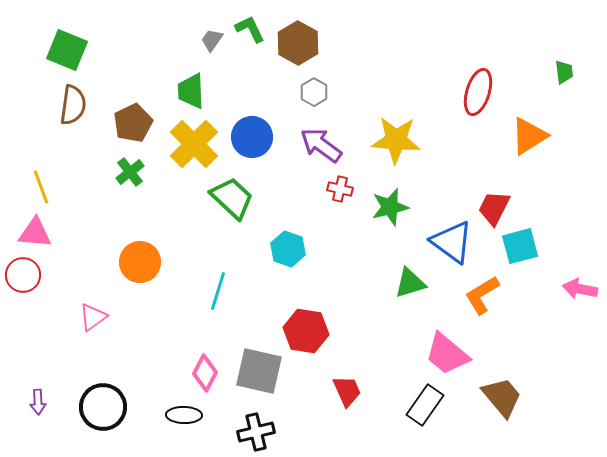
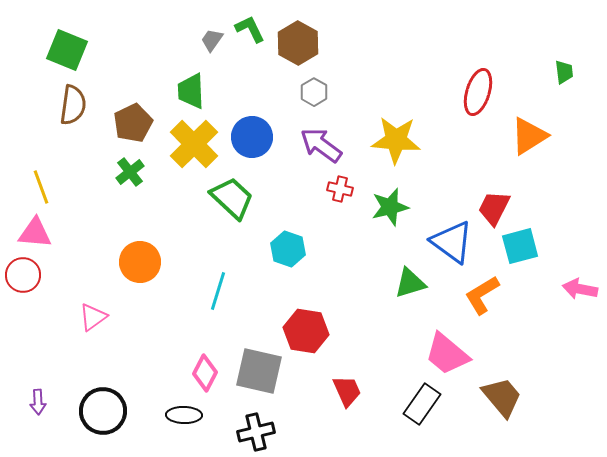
black rectangle at (425, 405): moved 3 px left, 1 px up
black circle at (103, 407): moved 4 px down
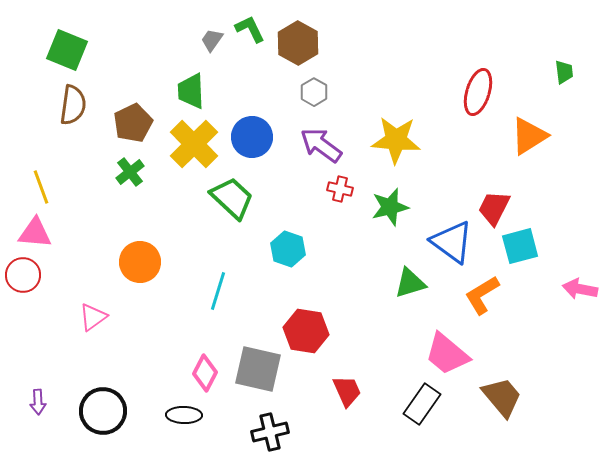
gray square at (259, 371): moved 1 px left, 2 px up
black cross at (256, 432): moved 14 px right
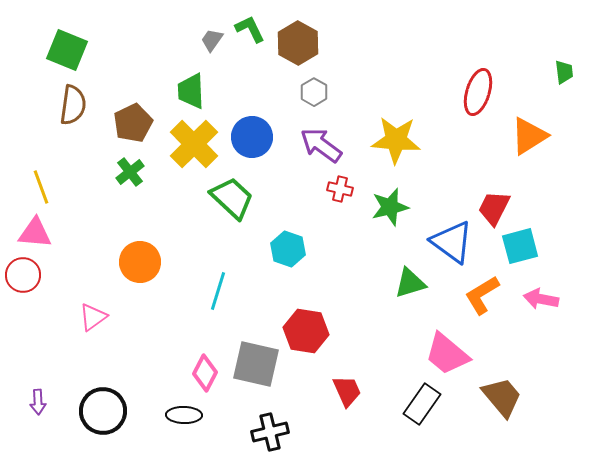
pink arrow at (580, 289): moved 39 px left, 10 px down
gray square at (258, 369): moved 2 px left, 5 px up
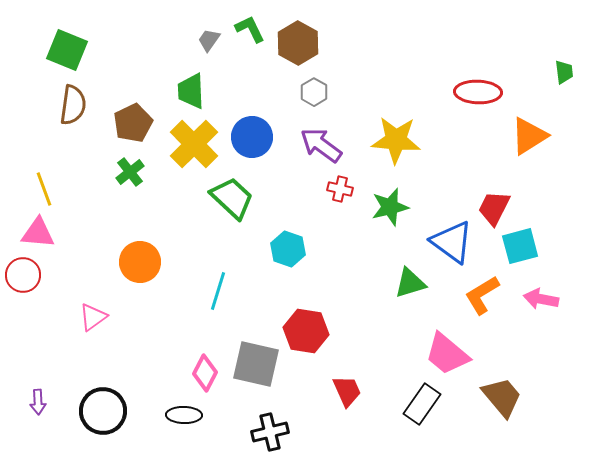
gray trapezoid at (212, 40): moved 3 px left
red ellipse at (478, 92): rotated 75 degrees clockwise
yellow line at (41, 187): moved 3 px right, 2 px down
pink triangle at (35, 233): moved 3 px right
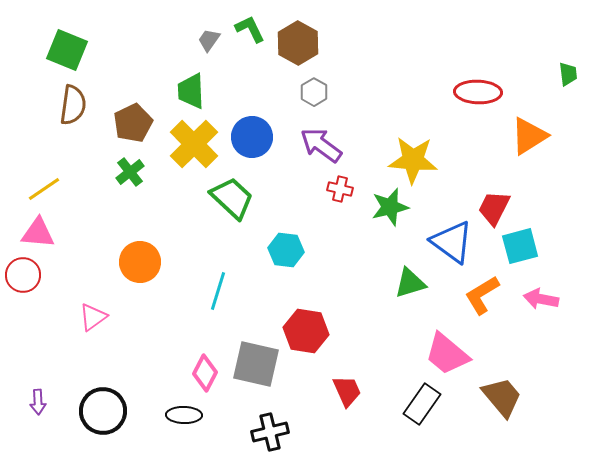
green trapezoid at (564, 72): moved 4 px right, 2 px down
yellow star at (396, 140): moved 17 px right, 20 px down
yellow line at (44, 189): rotated 76 degrees clockwise
cyan hexagon at (288, 249): moved 2 px left, 1 px down; rotated 12 degrees counterclockwise
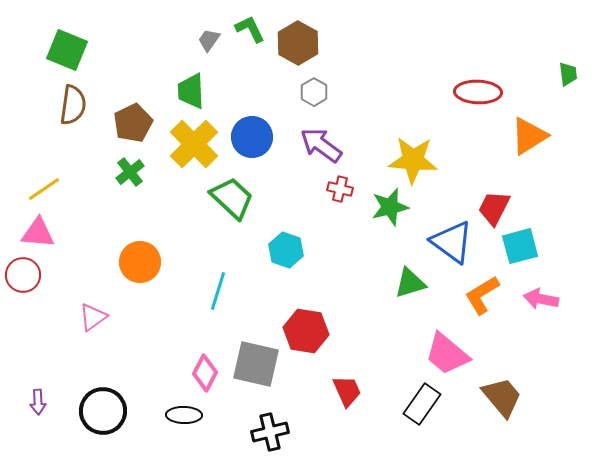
cyan hexagon at (286, 250): rotated 12 degrees clockwise
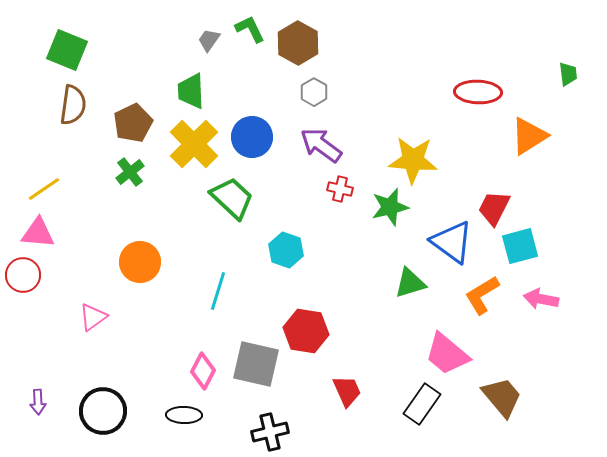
pink diamond at (205, 373): moved 2 px left, 2 px up
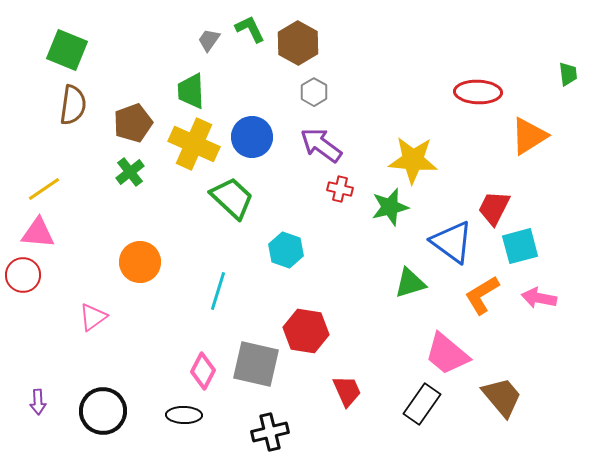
brown pentagon at (133, 123): rotated 6 degrees clockwise
yellow cross at (194, 144): rotated 21 degrees counterclockwise
pink arrow at (541, 299): moved 2 px left, 1 px up
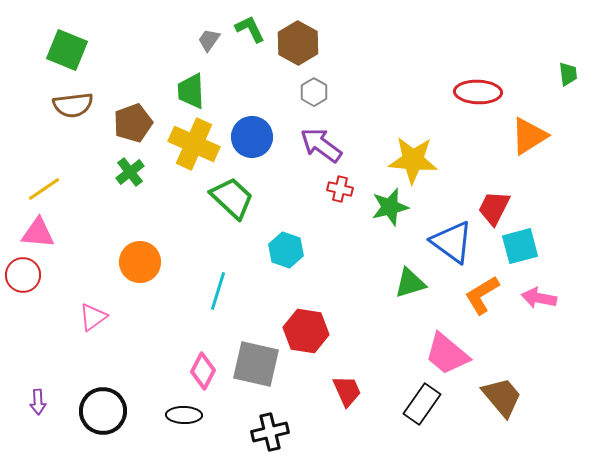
brown semicircle at (73, 105): rotated 75 degrees clockwise
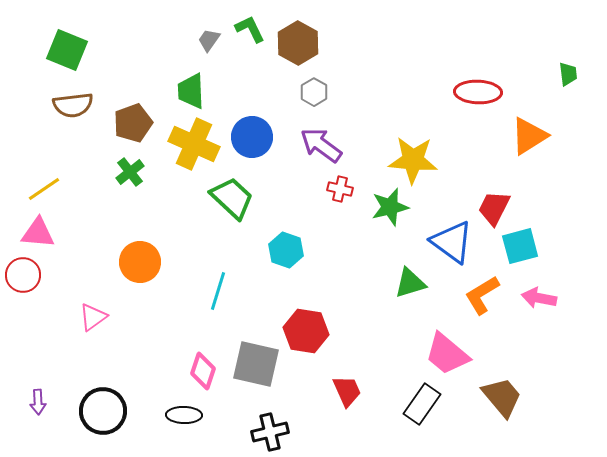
pink diamond at (203, 371): rotated 9 degrees counterclockwise
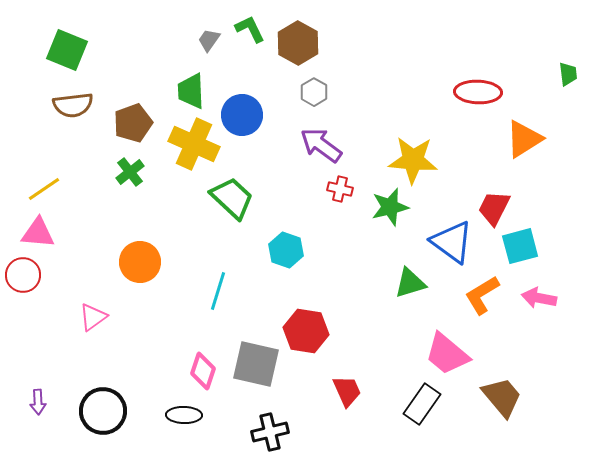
orange triangle at (529, 136): moved 5 px left, 3 px down
blue circle at (252, 137): moved 10 px left, 22 px up
